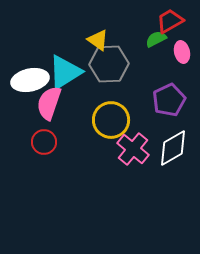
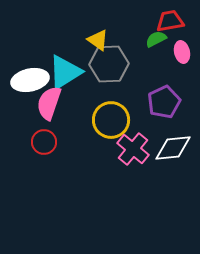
red trapezoid: rotated 20 degrees clockwise
purple pentagon: moved 5 px left, 2 px down
white diamond: rotated 24 degrees clockwise
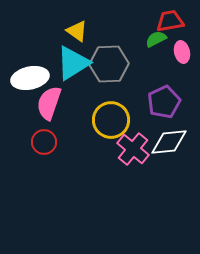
yellow triangle: moved 21 px left, 9 px up
cyan triangle: moved 8 px right, 9 px up
white ellipse: moved 2 px up
white diamond: moved 4 px left, 6 px up
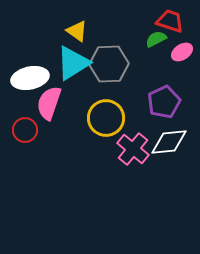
red trapezoid: rotated 28 degrees clockwise
pink ellipse: rotated 70 degrees clockwise
yellow circle: moved 5 px left, 2 px up
red circle: moved 19 px left, 12 px up
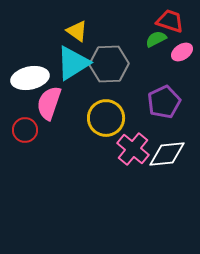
white diamond: moved 2 px left, 12 px down
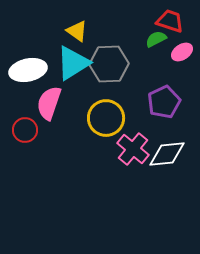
white ellipse: moved 2 px left, 8 px up
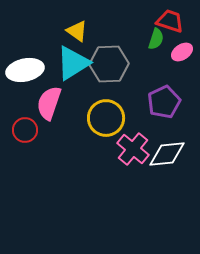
green semicircle: rotated 135 degrees clockwise
white ellipse: moved 3 px left
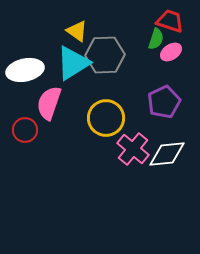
pink ellipse: moved 11 px left
gray hexagon: moved 4 px left, 9 px up
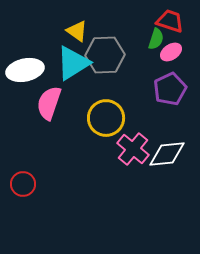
purple pentagon: moved 6 px right, 13 px up
red circle: moved 2 px left, 54 px down
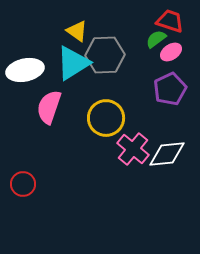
green semicircle: rotated 145 degrees counterclockwise
pink semicircle: moved 4 px down
